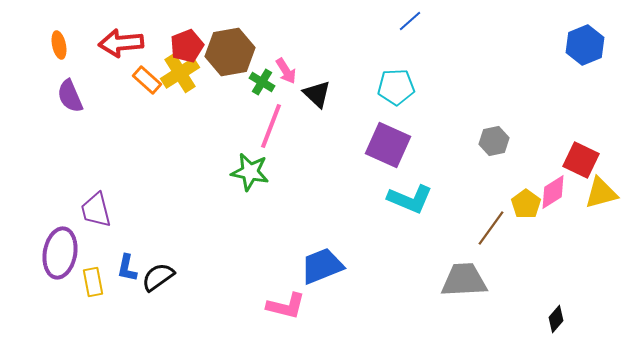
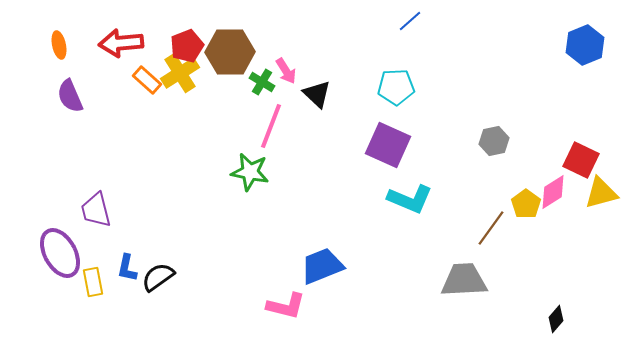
brown hexagon: rotated 9 degrees clockwise
purple ellipse: rotated 39 degrees counterclockwise
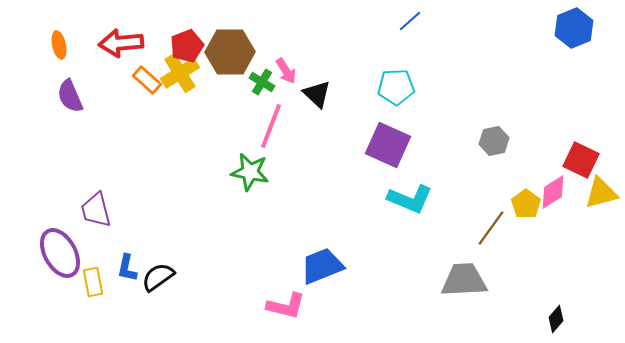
blue hexagon: moved 11 px left, 17 px up
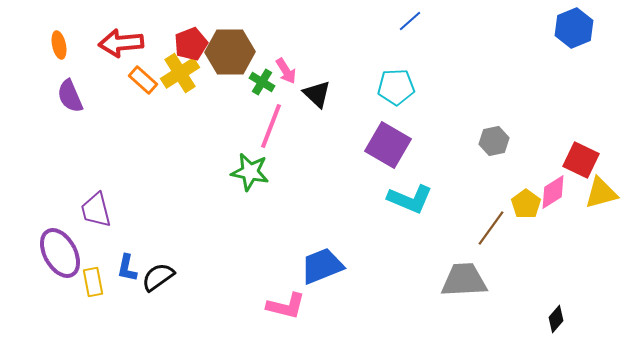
red pentagon: moved 4 px right, 2 px up
orange rectangle: moved 4 px left
purple square: rotated 6 degrees clockwise
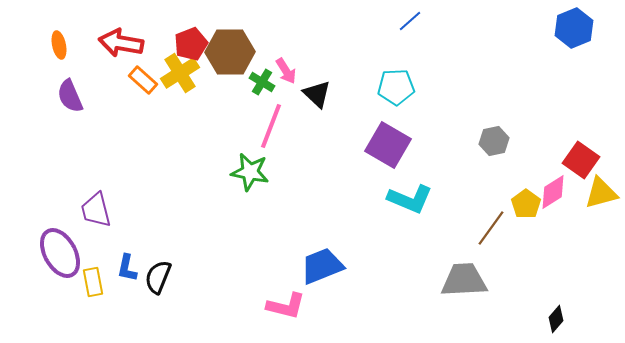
red arrow: rotated 15 degrees clockwise
red square: rotated 9 degrees clockwise
black semicircle: rotated 32 degrees counterclockwise
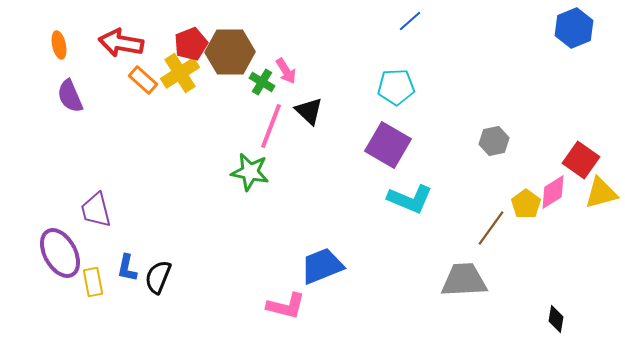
black triangle: moved 8 px left, 17 px down
black diamond: rotated 32 degrees counterclockwise
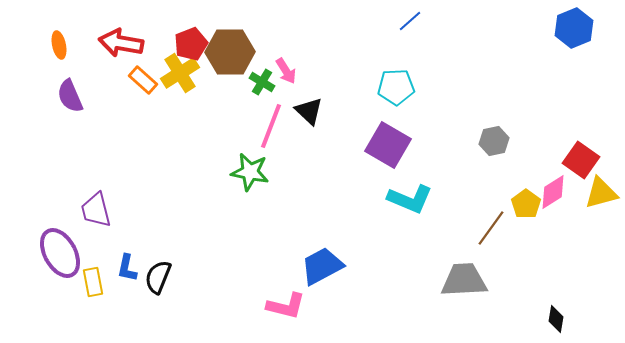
blue trapezoid: rotated 6 degrees counterclockwise
